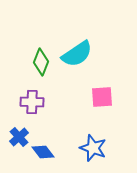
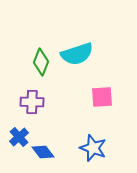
cyan semicircle: rotated 16 degrees clockwise
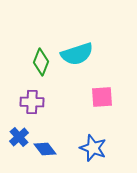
blue diamond: moved 2 px right, 3 px up
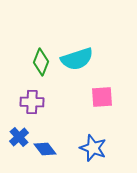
cyan semicircle: moved 5 px down
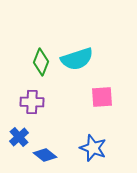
blue diamond: moved 6 px down; rotated 15 degrees counterclockwise
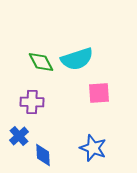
green diamond: rotated 48 degrees counterclockwise
pink square: moved 3 px left, 4 px up
blue cross: moved 1 px up
blue diamond: moved 2 px left; rotated 50 degrees clockwise
